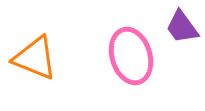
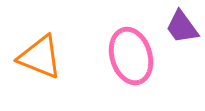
orange triangle: moved 5 px right, 1 px up
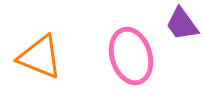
purple trapezoid: moved 3 px up
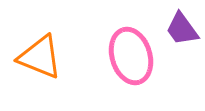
purple trapezoid: moved 5 px down
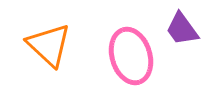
orange triangle: moved 9 px right, 12 px up; rotated 21 degrees clockwise
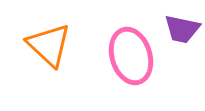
purple trapezoid: rotated 42 degrees counterclockwise
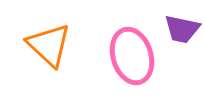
pink ellipse: moved 1 px right
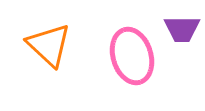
purple trapezoid: rotated 12 degrees counterclockwise
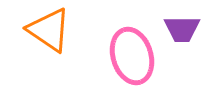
orange triangle: moved 15 px up; rotated 9 degrees counterclockwise
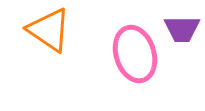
pink ellipse: moved 3 px right, 2 px up
